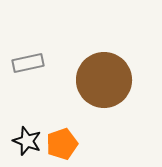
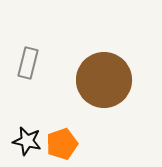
gray rectangle: rotated 64 degrees counterclockwise
black star: rotated 8 degrees counterclockwise
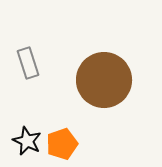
gray rectangle: rotated 32 degrees counterclockwise
black star: rotated 12 degrees clockwise
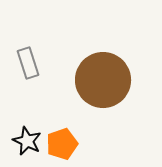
brown circle: moved 1 px left
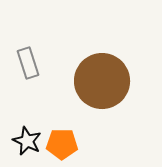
brown circle: moved 1 px left, 1 px down
orange pentagon: rotated 20 degrees clockwise
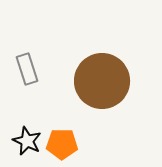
gray rectangle: moved 1 px left, 6 px down
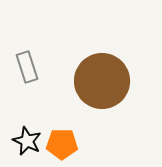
gray rectangle: moved 2 px up
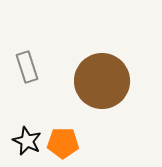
orange pentagon: moved 1 px right, 1 px up
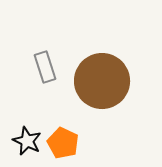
gray rectangle: moved 18 px right
orange pentagon: rotated 24 degrees clockwise
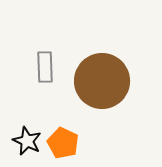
gray rectangle: rotated 16 degrees clockwise
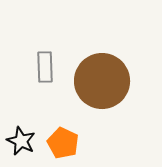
black star: moved 6 px left
